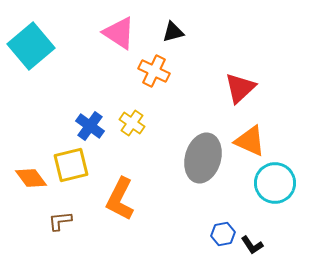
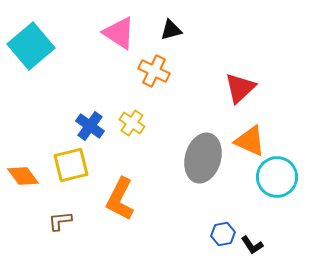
black triangle: moved 2 px left, 2 px up
orange diamond: moved 8 px left, 2 px up
cyan circle: moved 2 px right, 6 px up
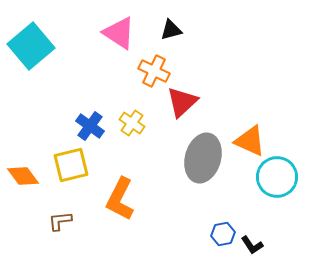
red triangle: moved 58 px left, 14 px down
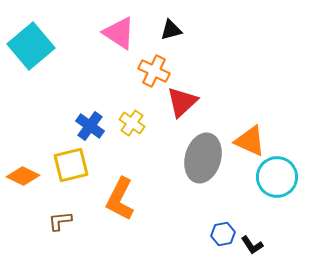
orange diamond: rotated 28 degrees counterclockwise
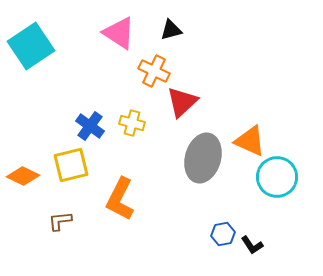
cyan square: rotated 6 degrees clockwise
yellow cross: rotated 20 degrees counterclockwise
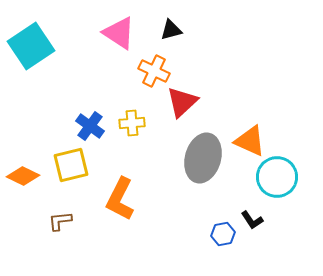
yellow cross: rotated 20 degrees counterclockwise
black L-shape: moved 25 px up
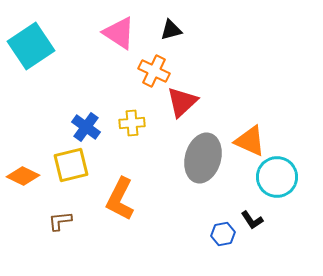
blue cross: moved 4 px left, 1 px down
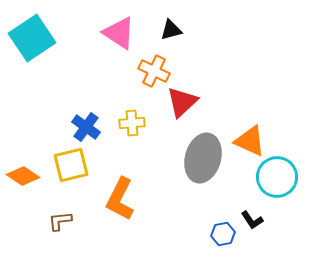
cyan square: moved 1 px right, 8 px up
orange diamond: rotated 8 degrees clockwise
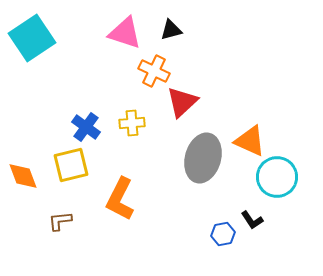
pink triangle: moved 6 px right; rotated 15 degrees counterclockwise
orange diamond: rotated 36 degrees clockwise
